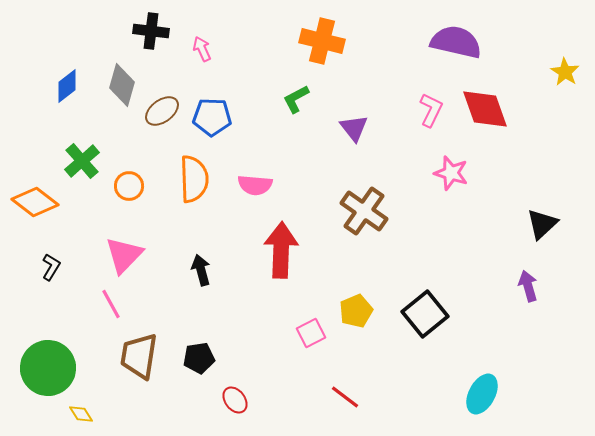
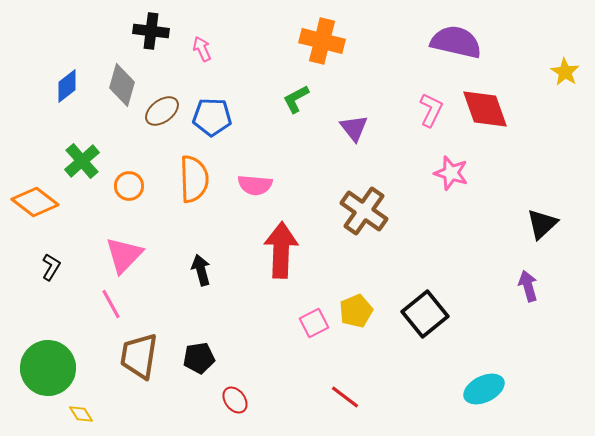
pink square: moved 3 px right, 10 px up
cyan ellipse: moved 2 px right, 5 px up; rotated 36 degrees clockwise
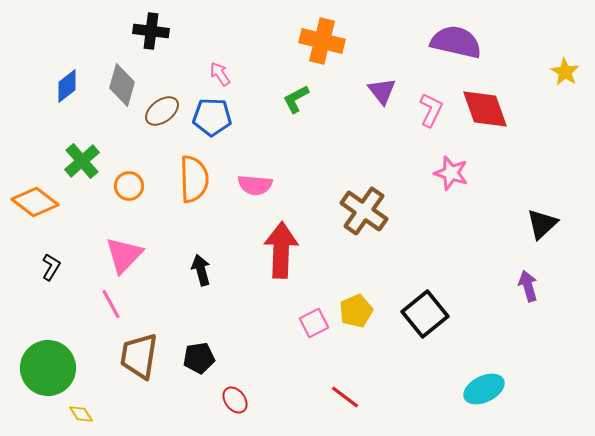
pink arrow: moved 18 px right, 25 px down; rotated 10 degrees counterclockwise
purple triangle: moved 28 px right, 37 px up
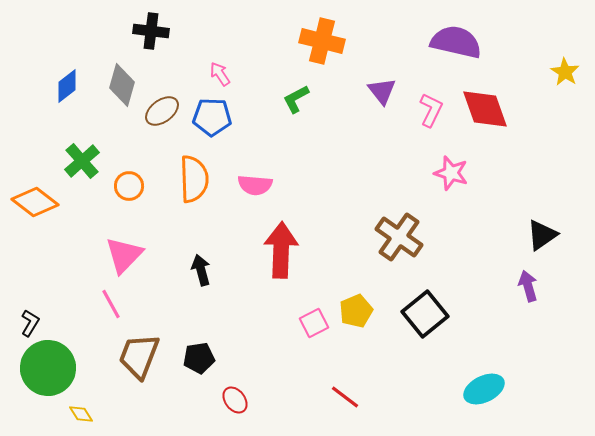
brown cross: moved 35 px right, 26 px down
black triangle: moved 11 px down; rotated 8 degrees clockwise
black L-shape: moved 21 px left, 56 px down
brown trapezoid: rotated 12 degrees clockwise
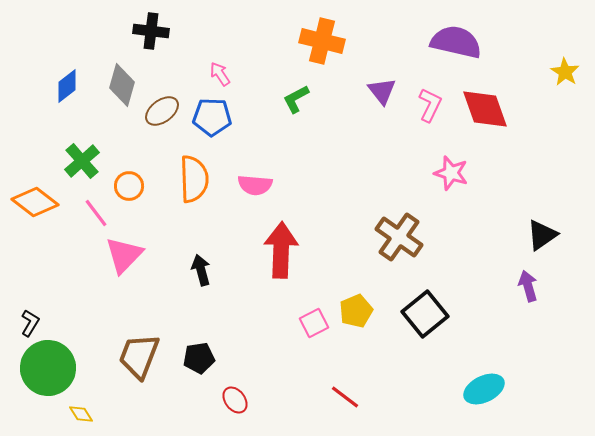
pink L-shape: moved 1 px left, 5 px up
pink line: moved 15 px left, 91 px up; rotated 8 degrees counterclockwise
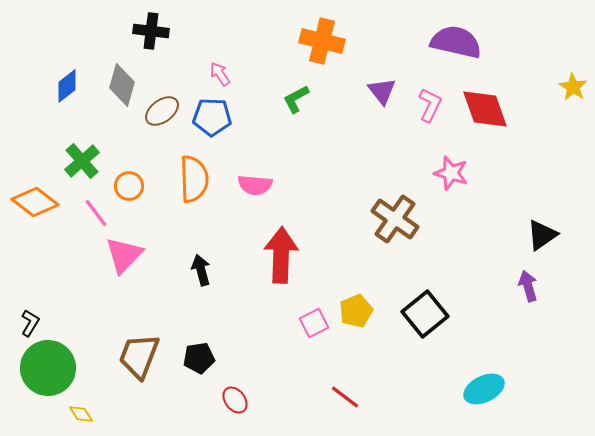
yellow star: moved 8 px right, 15 px down
brown cross: moved 4 px left, 18 px up
red arrow: moved 5 px down
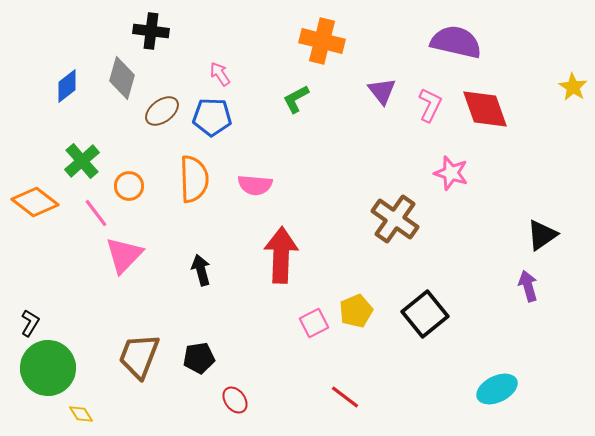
gray diamond: moved 7 px up
cyan ellipse: moved 13 px right
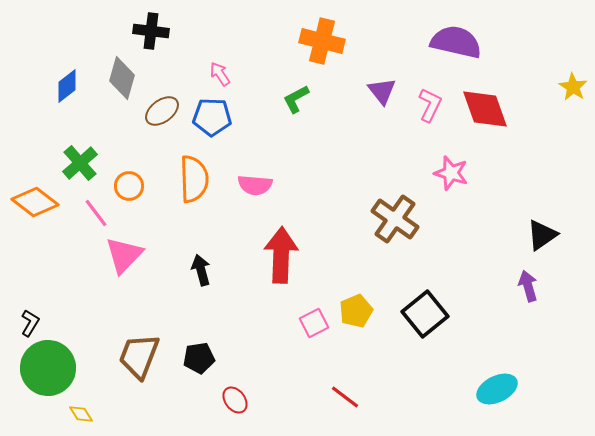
green cross: moved 2 px left, 2 px down
